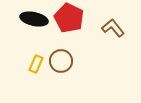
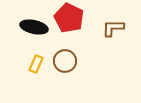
black ellipse: moved 8 px down
brown L-shape: rotated 50 degrees counterclockwise
brown circle: moved 4 px right
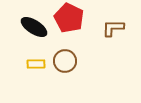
black ellipse: rotated 20 degrees clockwise
yellow rectangle: rotated 66 degrees clockwise
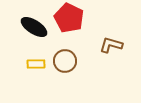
brown L-shape: moved 2 px left, 17 px down; rotated 15 degrees clockwise
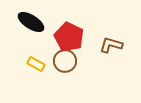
red pentagon: moved 19 px down
black ellipse: moved 3 px left, 5 px up
yellow rectangle: rotated 30 degrees clockwise
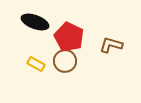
black ellipse: moved 4 px right; rotated 12 degrees counterclockwise
